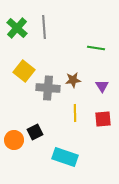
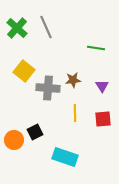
gray line: moved 2 px right; rotated 20 degrees counterclockwise
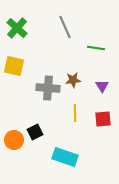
gray line: moved 19 px right
yellow square: moved 10 px left, 5 px up; rotated 25 degrees counterclockwise
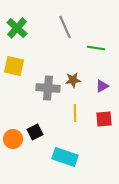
purple triangle: rotated 32 degrees clockwise
red square: moved 1 px right
orange circle: moved 1 px left, 1 px up
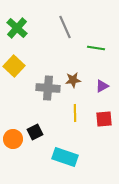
yellow square: rotated 30 degrees clockwise
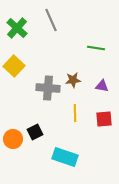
gray line: moved 14 px left, 7 px up
purple triangle: rotated 40 degrees clockwise
